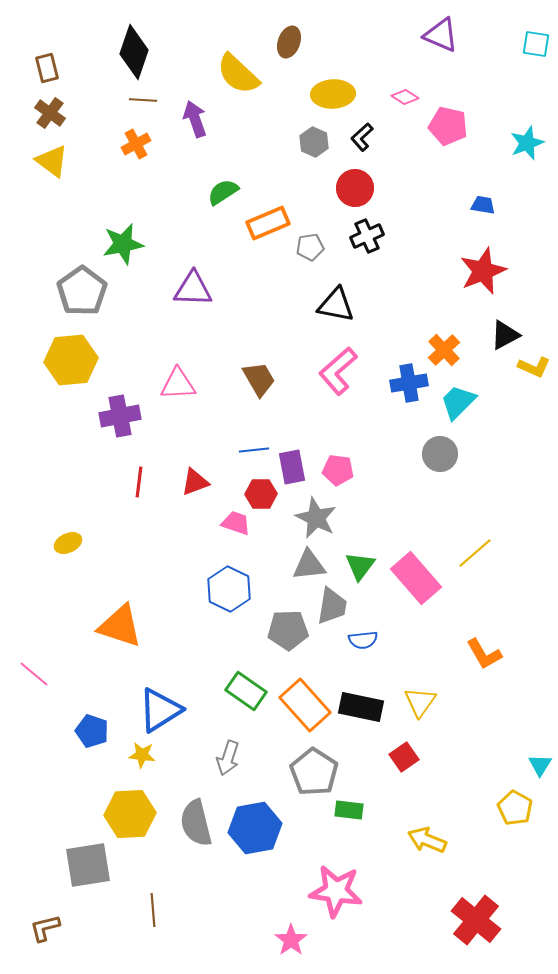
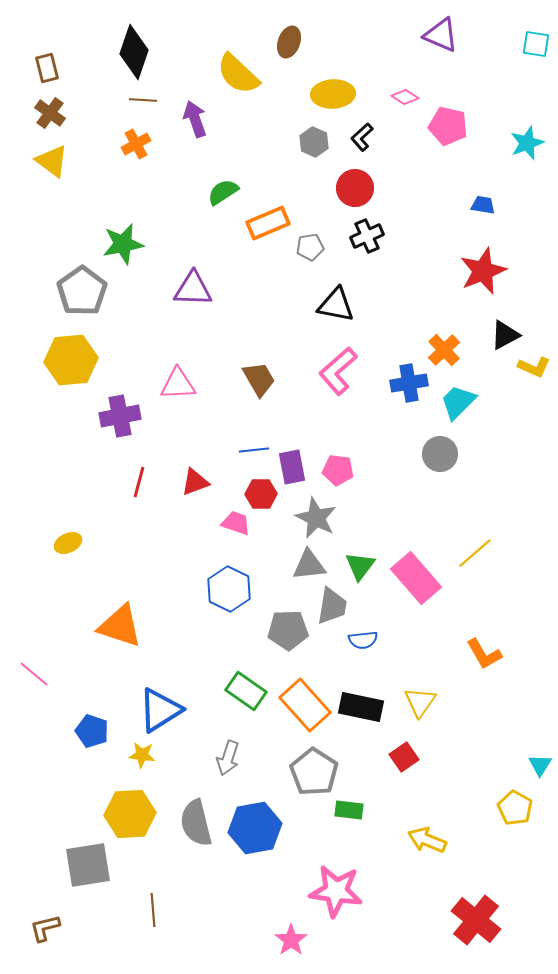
red line at (139, 482): rotated 8 degrees clockwise
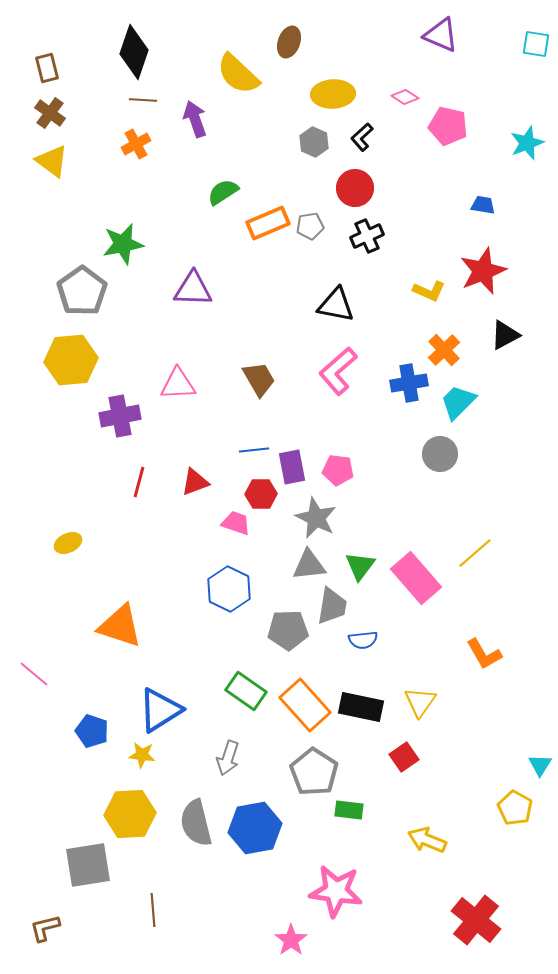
gray pentagon at (310, 247): moved 21 px up
yellow L-shape at (534, 367): moved 105 px left, 76 px up
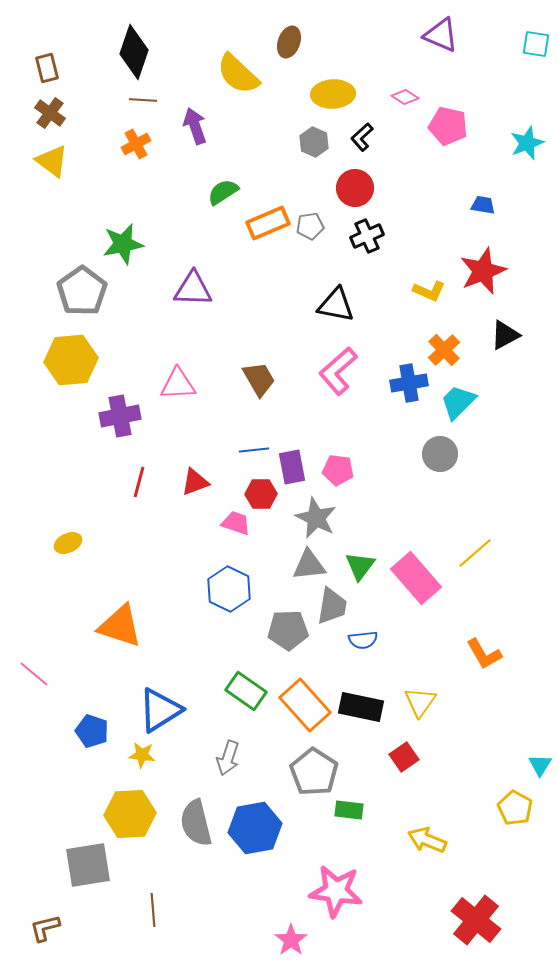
purple arrow at (195, 119): moved 7 px down
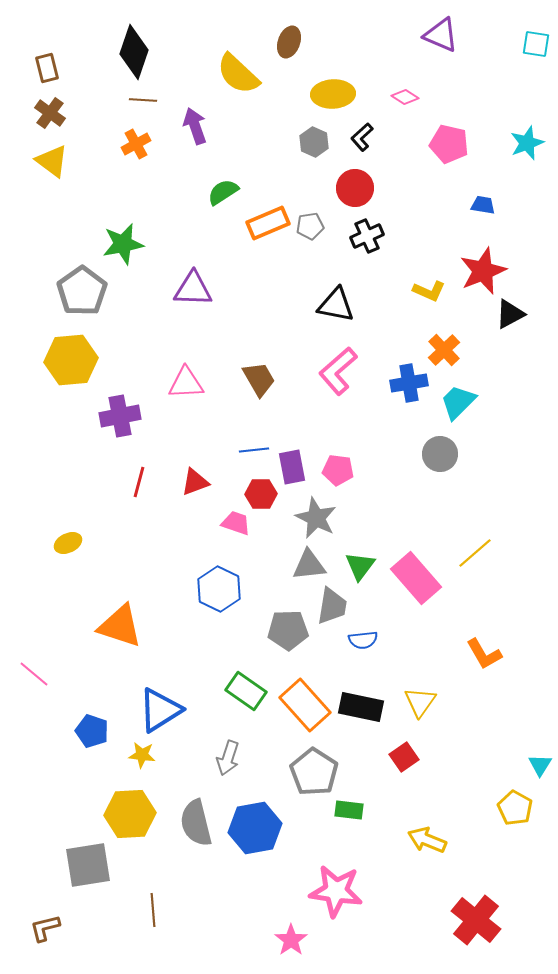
pink pentagon at (448, 126): moved 1 px right, 18 px down
black triangle at (505, 335): moved 5 px right, 21 px up
pink triangle at (178, 384): moved 8 px right, 1 px up
blue hexagon at (229, 589): moved 10 px left
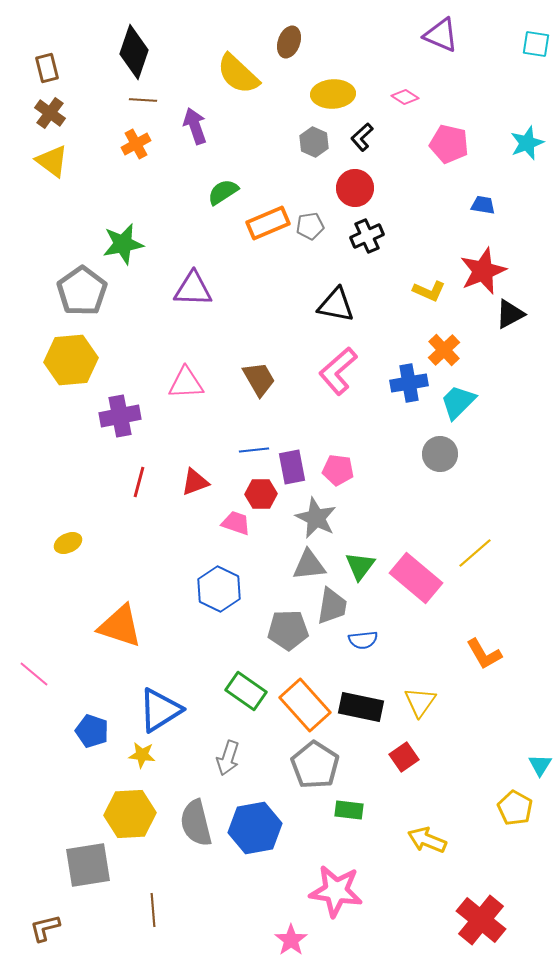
pink rectangle at (416, 578): rotated 9 degrees counterclockwise
gray pentagon at (314, 772): moved 1 px right, 7 px up
red cross at (476, 920): moved 5 px right
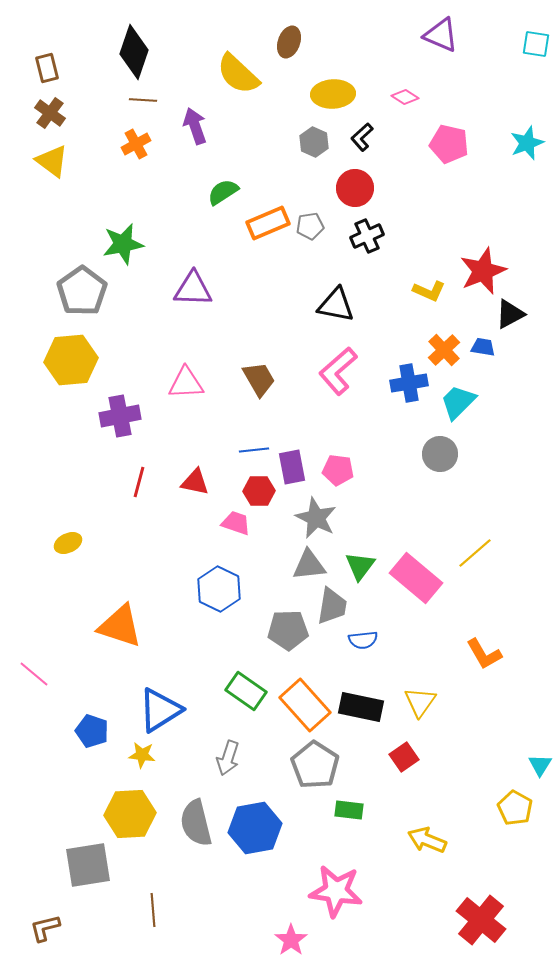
blue trapezoid at (483, 205): moved 142 px down
red triangle at (195, 482): rotated 32 degrees clockwise
red hexagon at (261, 494): moved 2 px left, 3 px up
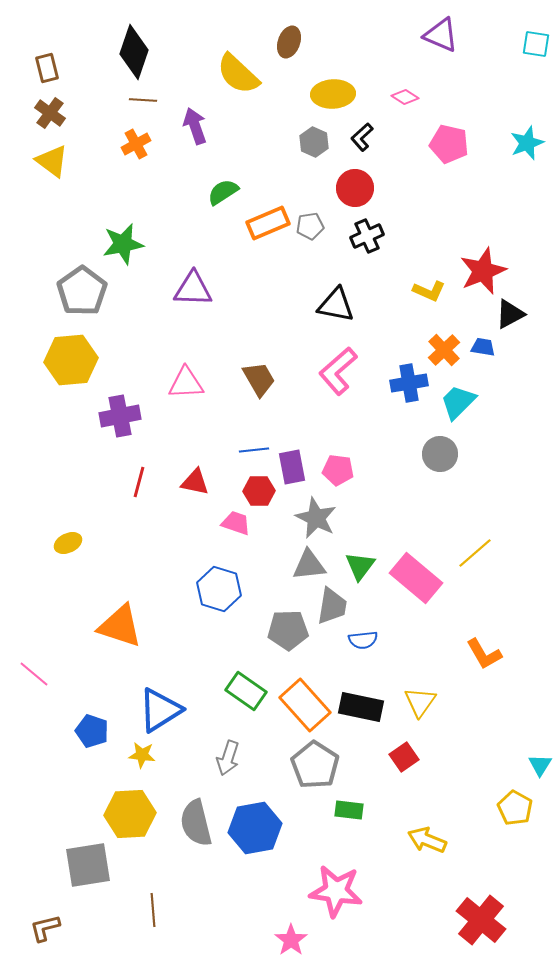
blue hexagon at (219, 589): rotated 9 degrees counterclockwise
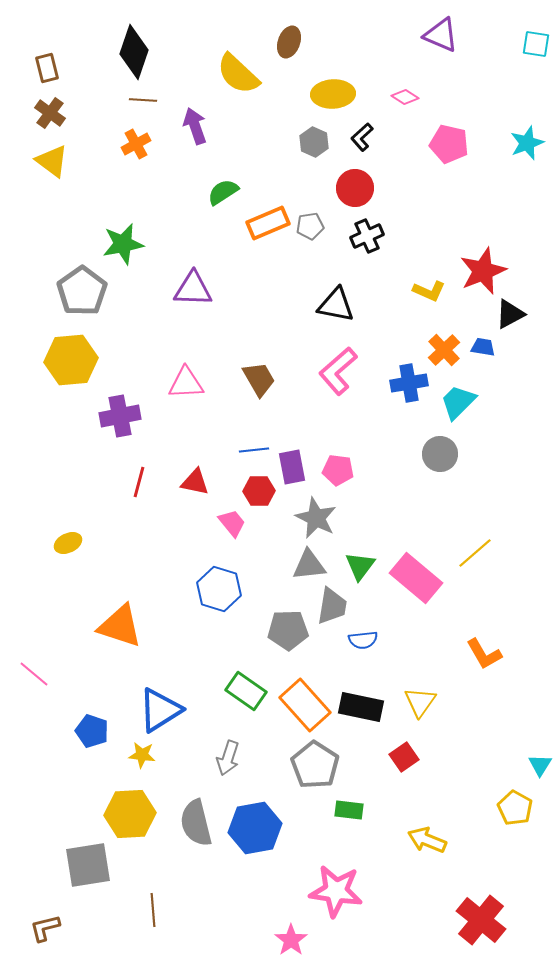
pink trapezoid at (236, 523): moved 4 px left; rotated 32 degrees clockwise
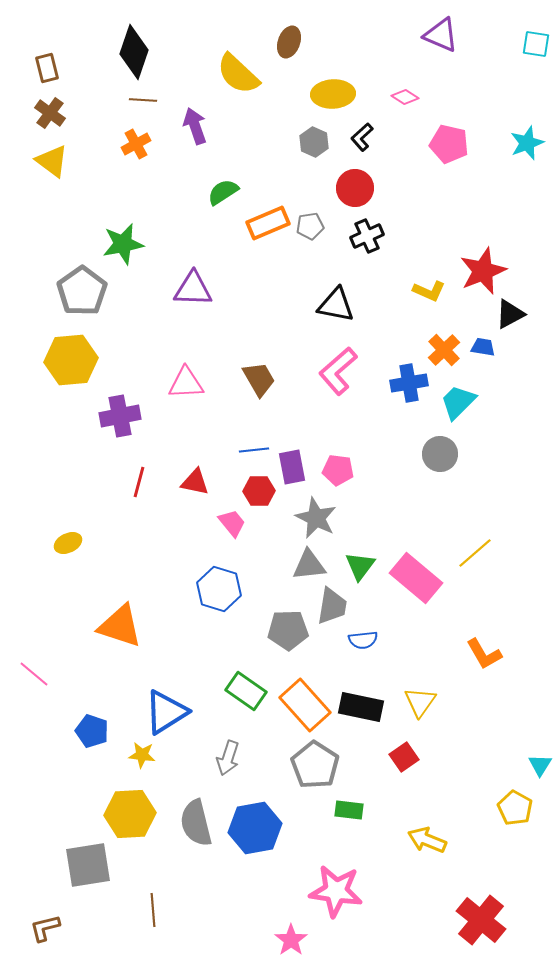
blue triangle at (160, 710): moved 6 px right, 2 px down
